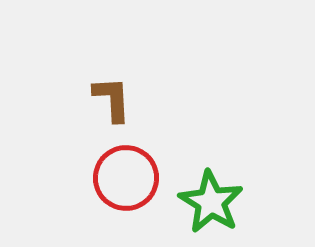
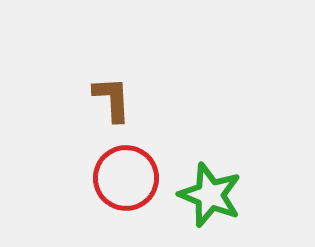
green star: moved 1 px left, 7 px up; rotated 10 degrees counterclockwise
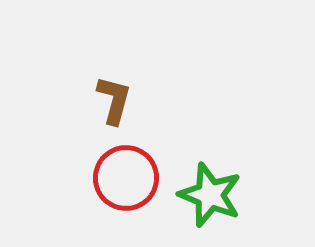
brown L-shape: moved 2 px right, 1 px down; rotated 18 degrees clockwise
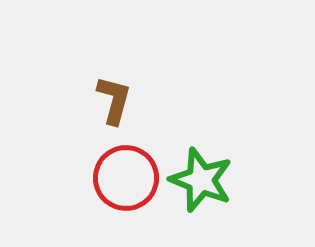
green star: moved 9 px left, 15 px up
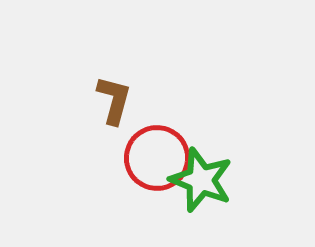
red circle: moved 31 px right, 20 px up
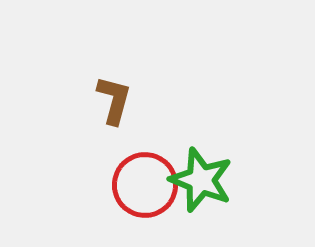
red circle: moved 12 px left, 27 px down
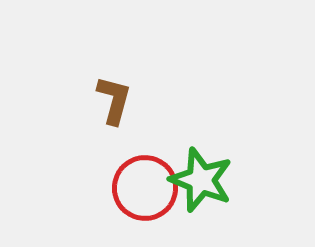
red circle: moved 3 px down
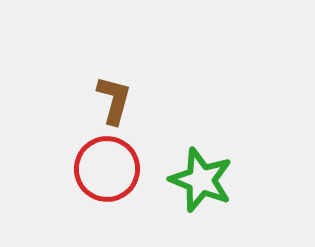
red circle: moved 38 px left, 19 px up
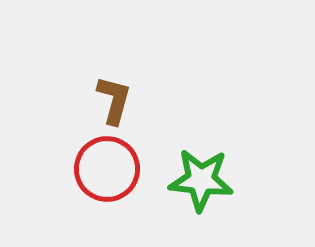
green star: rotated 16 degrees counterclockwise
